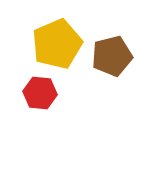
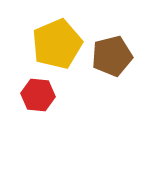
red hexagon: moved 2 px left, 2 px down
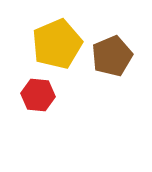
brown pentagon: rotated 9 degrees counterclockwise
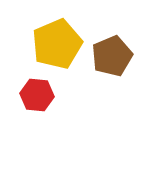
red hexagon: moved 1 px left
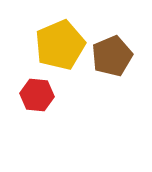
yellow pentagon: moved 3 px right, 1 px down
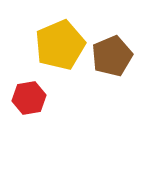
red hexagon: moved 8 px left, 3 px down; rotated 16 degrees counterclockwise
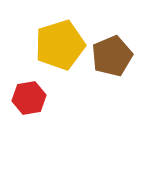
yellow pentagon: rotated 6 degrees clockwise
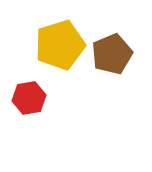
brown pentagon: moved 2 px up
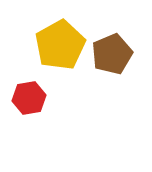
yellow pentagon: rotated 12 degrees counterclockwise
